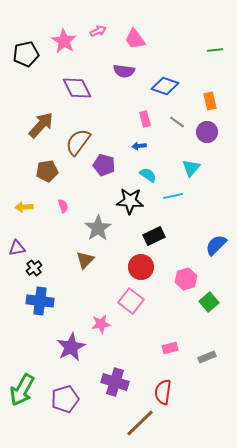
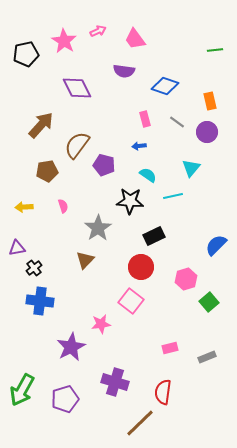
brown semicircle at (78, 142): moved 1 px left, 3 px down
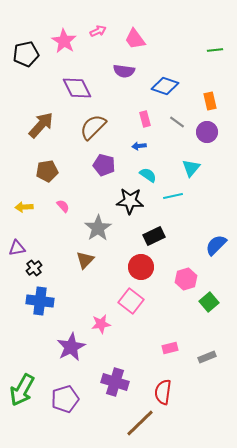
brown semicircle at (77, 145): moved 16 px right, 18 px up; rotated 8 degrees clockwise
pink semicircle at (63, 206): rotated 24 degrees counterclockwise
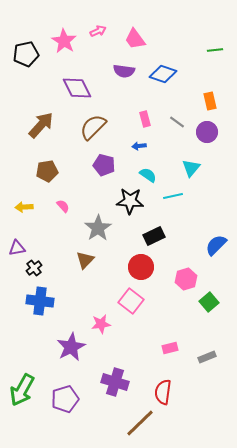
blue diamond at (165, 86): moved 2 px left, 12 px up
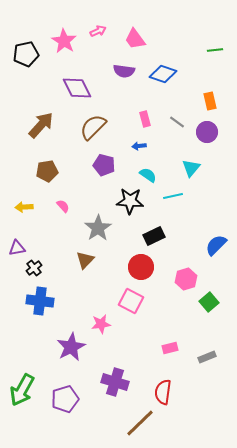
pink square at (131, 301): rotated 10 degrees counterclockwise
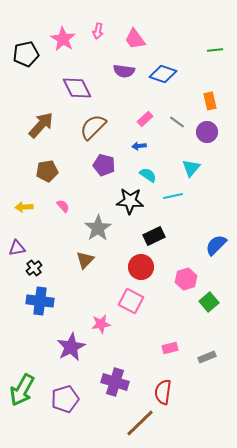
pink arrow at (98, 31): rotated 126 degrees clockwise
pink star at (64, 41): moved 1 px left, 2 px up
pink rectangle at (145, 119): rotated 63 degrees clockwise
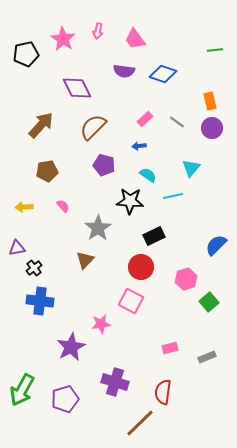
purple circle at (207, 132): moved 5 px right, 4 px up
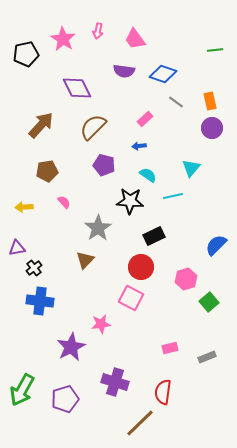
gray line at (177, 122): moved 1 px left, 20 px up
pink semicircle at (63, 206): moved 1 px right, 4 px up
pink square at (131, 301): moved 3 px up
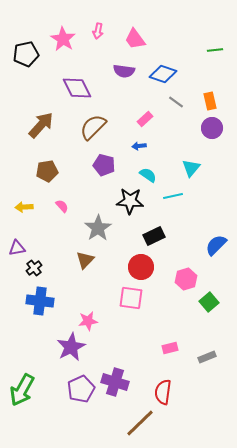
pink semicircle at (64, 202): moved 2 px left, 4 px down
pink square at (131, 298): rotated 20 degrees counterclockwise
pink star at (101, 324): moved 13 px left, 3 px up
purple pentagon at (65, 399): moved 16 px right, 10 px up; rotated 8 degrees counterclockwise
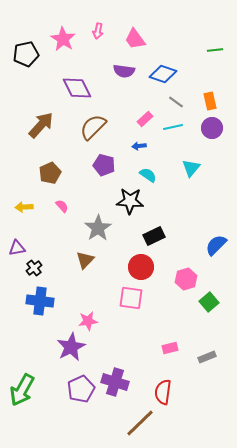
brown pentagon at (47, 171): moved 3 px right, 2 px down; rotated 15 degrees counterclockwise
cyan line at (173, 196): moved 69 px up
